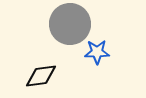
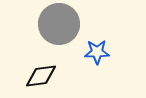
gray circle: moved 11 px left
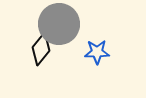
black diamond: moved 27 px up; rotated 44 degrees counterclockwise
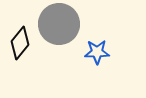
black diamond: moved 21 px left, 6 px up
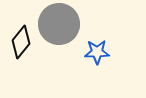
black diamond: moved 1 px right, 1 px up
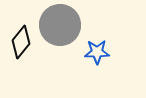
gray circle: moved 1 px right, 1 px down
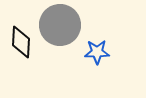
black diamond: rotated 36 degrees counterclockwise
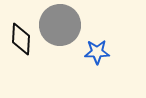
black diamond: moved 3 px up
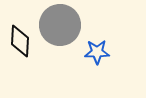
black diamond: moved 1 px left, 2 px down
